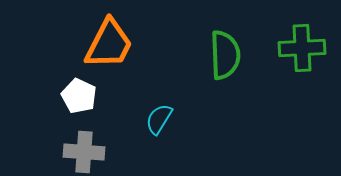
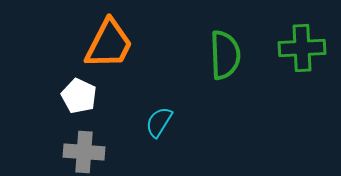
cyan semicircle: moved 3 px down
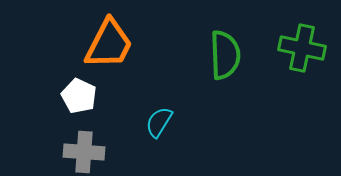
green cross: rotated 15 degrees clockwise
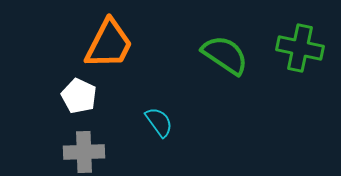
green cross: moved 2 px left
green semicircle: rotated 54 degrees counterclockwise
cyan semicircle: rotated 112 degrees clockwise
gray cross: rotated 6 degrees counterclockwise
